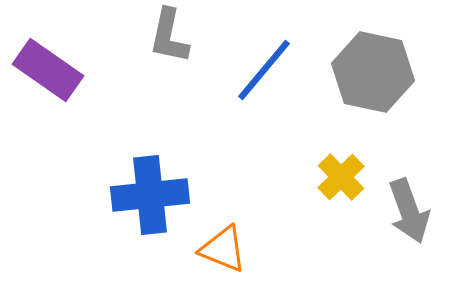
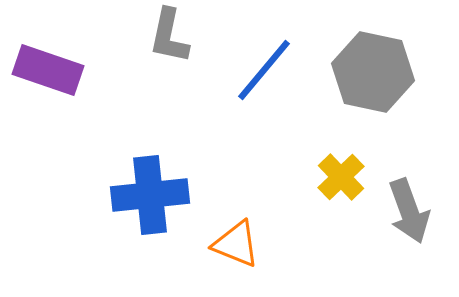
purple rectangle: rotated 16 degrees counterclockwise
orange triangle: moved 13 px right, 5 px up
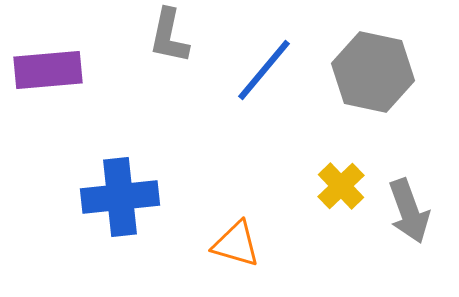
purple rectangle: rotated 24 degrees counterclockwise
yellow cross: moved 9 px down
blue cross: moved 30 px left, 2 px down
orange triangle: rotated 6 degrees counterclockwise
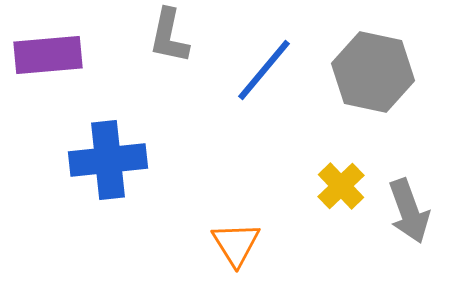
purple rectangle: moved 15 px up
blue cross: moved 12 px left, 37 px up
orange triangle: rotated 42 degrees clockwise
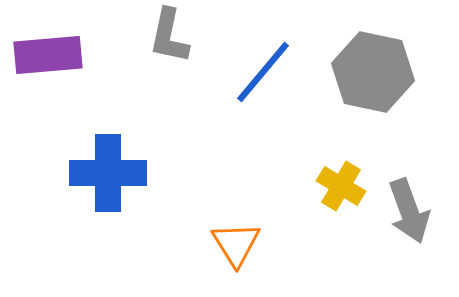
blue line: moved 1 px left, 2 px down
blue cross: moved 13 px down; rotated 6 degrees clockwise
yellow cross: rotated 15 degrees counterclockwise
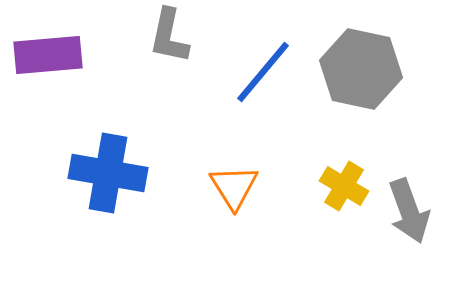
gray hexagon: moved 12 px left, 3 px up
blue cross: rotated 10 degrees clockwise
yellow cross: moved 3 px right
orange triangle: moved 2 px left, 57 px up
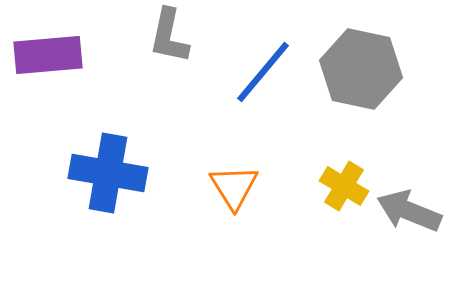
gray arrow: rotated 132 degrees clockwise
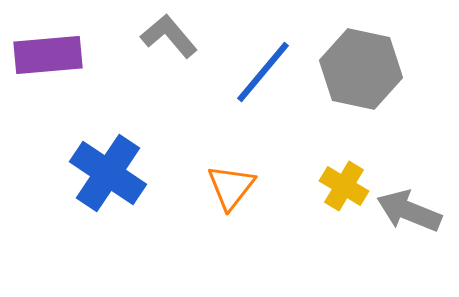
gray L-shape: rotated 128 degrees clockwise
blue cross: rotated 24 degrees clockwise
orange triangle: moved 3 px left; rotated 10 degrees clockwise
